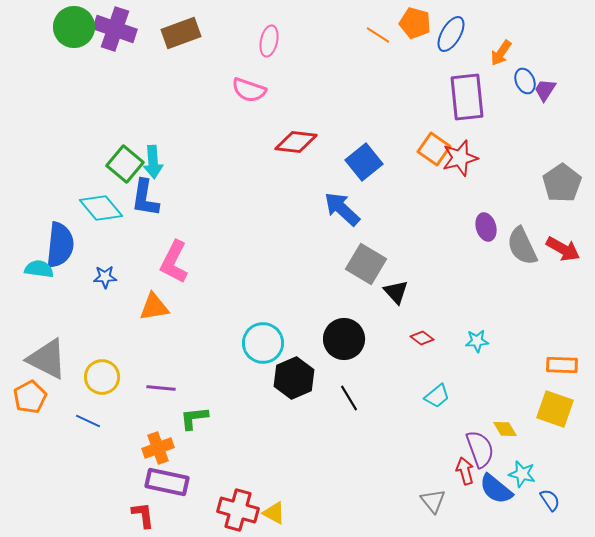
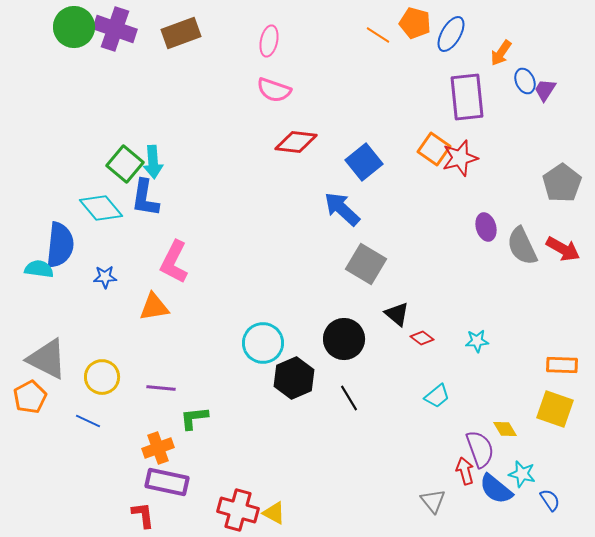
pink semicircle at (249, 90): moved 25 px right
black triangle at (396, 292): moved 1 px right, 22 px down; rotated 8 degrees counterclockwise
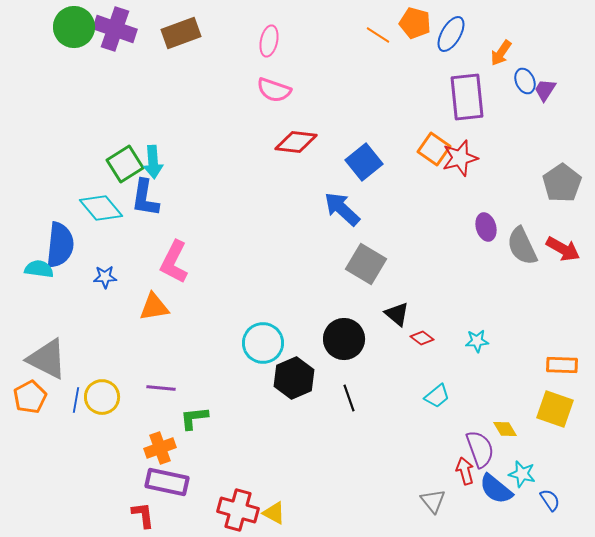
green square at (125, 164): rotated 18 degrees clockwise
yellow circle at (102, 377): moved 20 px down
black line at (349, 398): rotated 12 degrees clockwise
blue line at (88, 421): moved 12 px left, 21 px up; rotated 75 degrees clockwise
orange cross at (158, 448): moved 2 px right
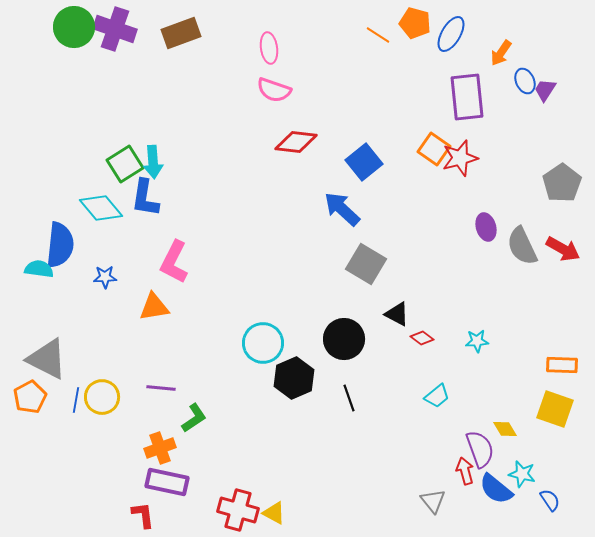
pink ellipse at (269, 41): moved 7 px down; rotated 20 degrees counterclockwise
black triangle at (397, 314): rotated 12 degrees counterclockwise
green L-shape at (194, 418): rotated 152 degrees clockwise
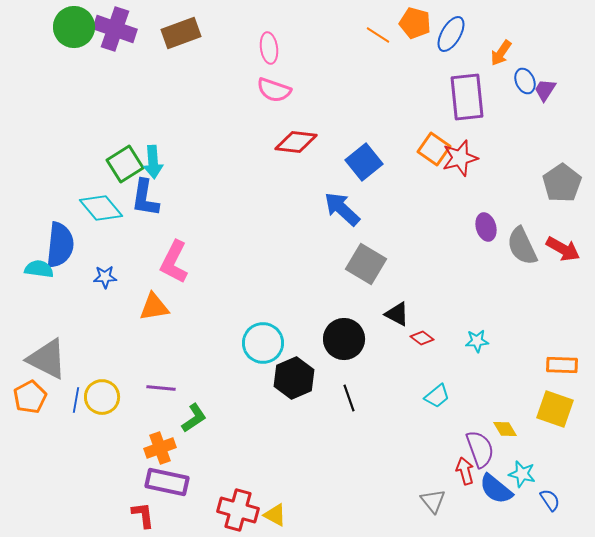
yellow triangle at (274, 513): moved 1 px right, 2 px down
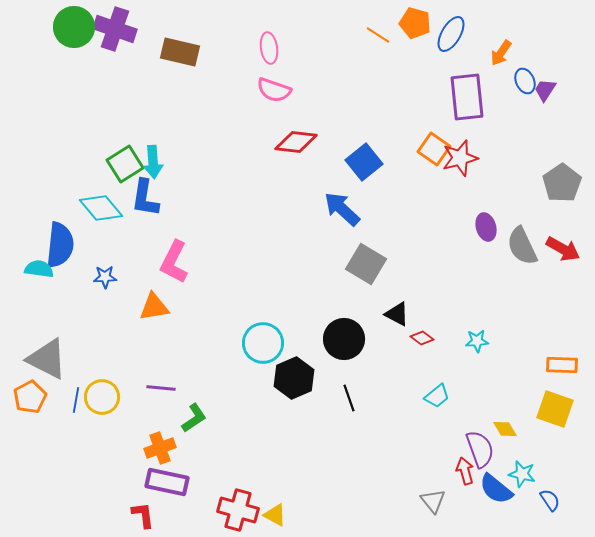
brown rectangle at (181, 33): moved 1 px left, 19 px down; rotated 33 degrees clockwise
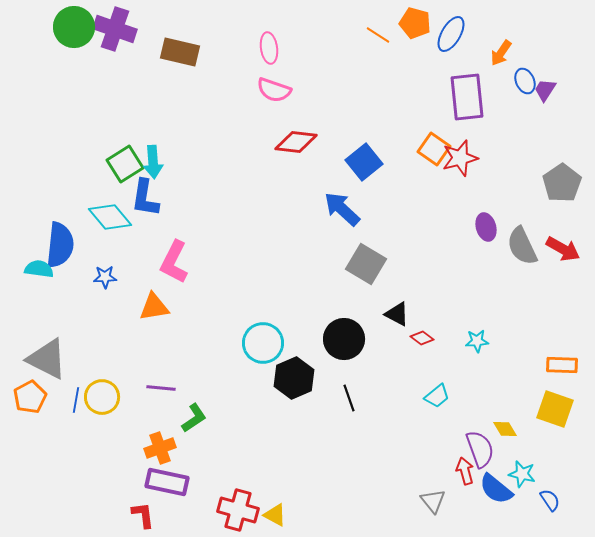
cyan diamond at (101, 208): moved 9 px right, 9 px down
